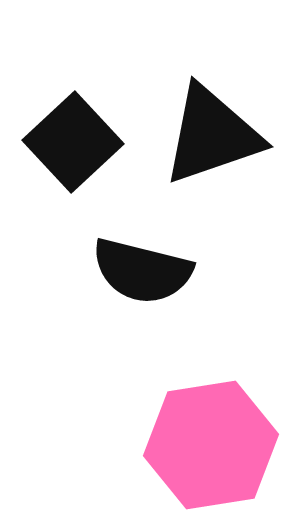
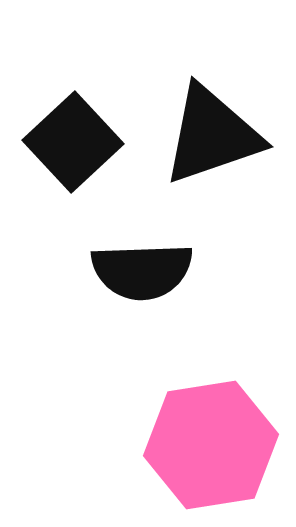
black semicircle: rotated 16 degrees counterclockwise
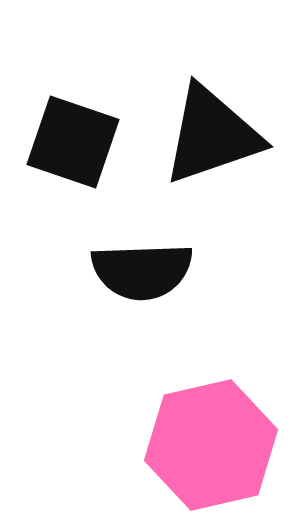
black square: rotated 28 degrees counterclockwise
pink hexagon: rotated 4 degrees counterclockwise
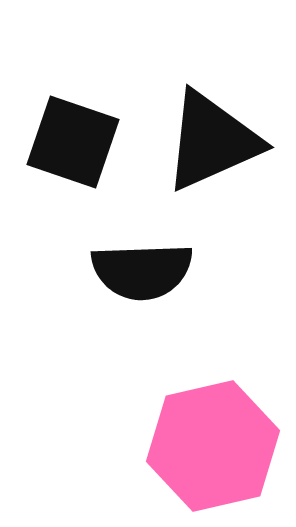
black triangle: moved 6 px down; rotated 5 degrees counterclockwise
pink hexagon: moved 2 px right, 1 px down
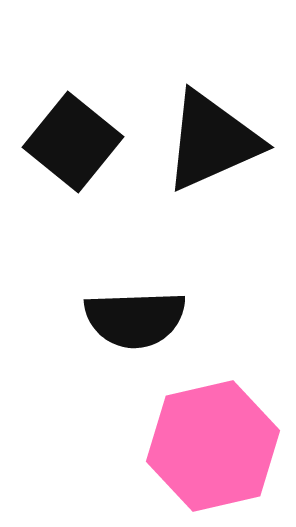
black square: rotated 20 degrees clockwise
black semicircle: moved 7 px left, 48 px down
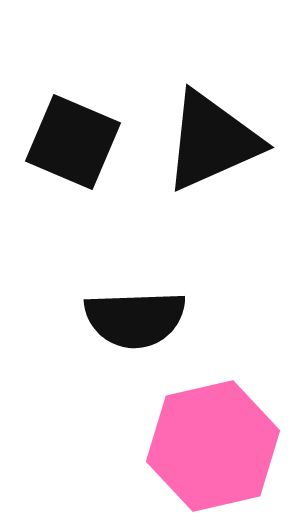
black square: rotated 16 degrees counterclockwise
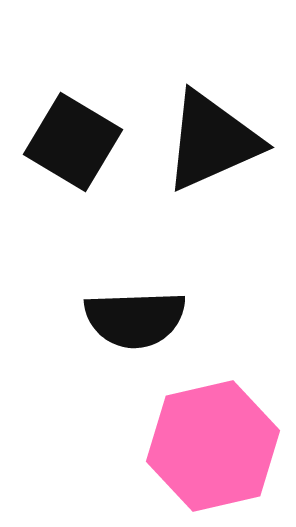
black square: rotated 8 degrees clockwise
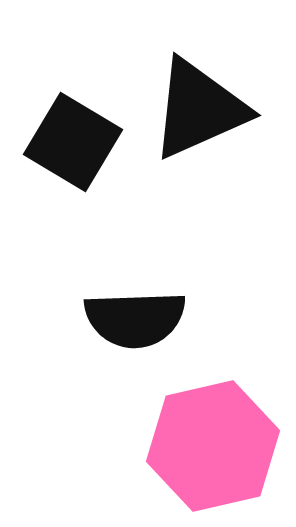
black triangle: moved 13 px left, 32 px up
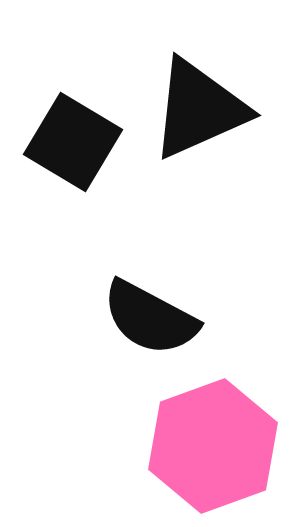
black semicircle: moved 15 px right, 1 px up; rotated 30 degrees clockwise
pink hexagon: rotated 7 degrees counterclockwise
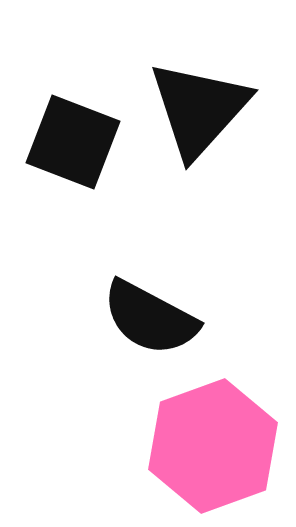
black triangle: rotated 24 degrees counterclockwise
black square: rotated 10 degrees counterclockwise
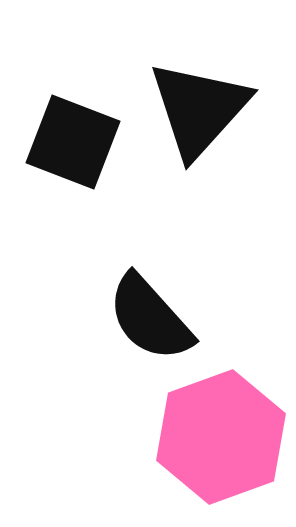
black semicircle: rotated 20 degrees clockwise
pink hexagon: moved 8 px right, 9 px up
